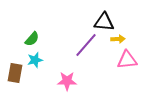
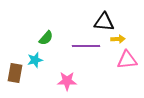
green semicircle: moved 14 px right, 1 px up
purple line: moved 1 px down; rotated 48 degrees clockwise
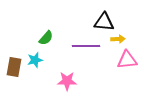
brown rectangle: moved 1 px left, 6 px up
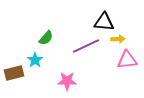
purple line: rotated 24 degrees counterclockwise
cyan star: rotated 21 degrees counterclockwise
brown rectangle: moved 6 px down; rotated 66 degrees clockwise
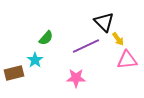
black triangle: rotated 40 degrees clockwise
yellow arrow: rotated 56 degrees clockwise
pink star: moved 9 px right, 3 px up
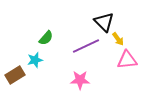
cyan star: rotated 21 degrees clockwise
brown rectangle: moved 1 px right, 2 px down; rotated 18 degrees counterclockwise
pink star: moved 4 px right, 2 px down
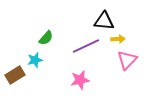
black triangle: moved 1 px up; rotated 40 degrees counterclockwise
yellow arrow: rotated 56 degrees counterclockwise
pink triangle: rotated 40 degrees counterclockwise
pink star: rotated 12 degrees counterclockwise
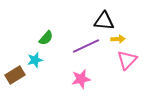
pink star: moved 1 px right, 1 px up
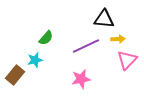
black triangle: moved 2 px up
brown rectangle: rotated 18 degrees counterclockwise
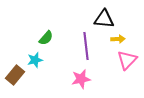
purple line: rotated 72 degrees counterclockwise
